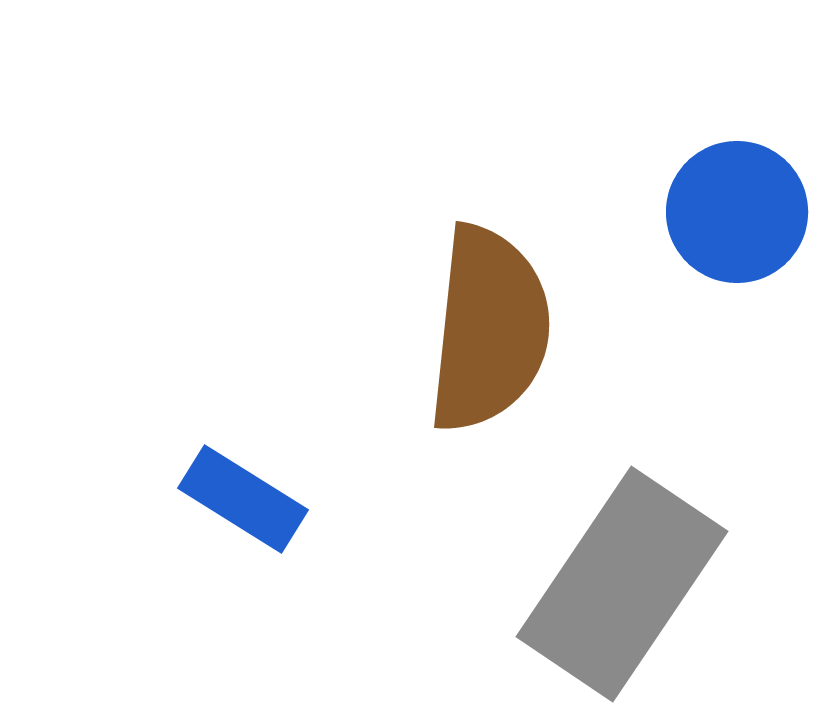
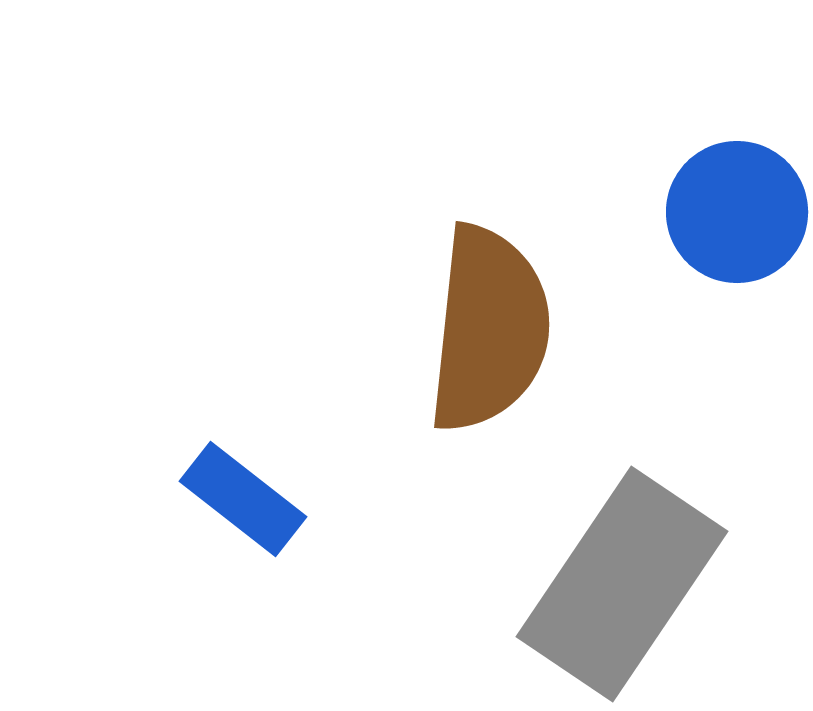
blue rectangle: rotated 6 degrees clockwise
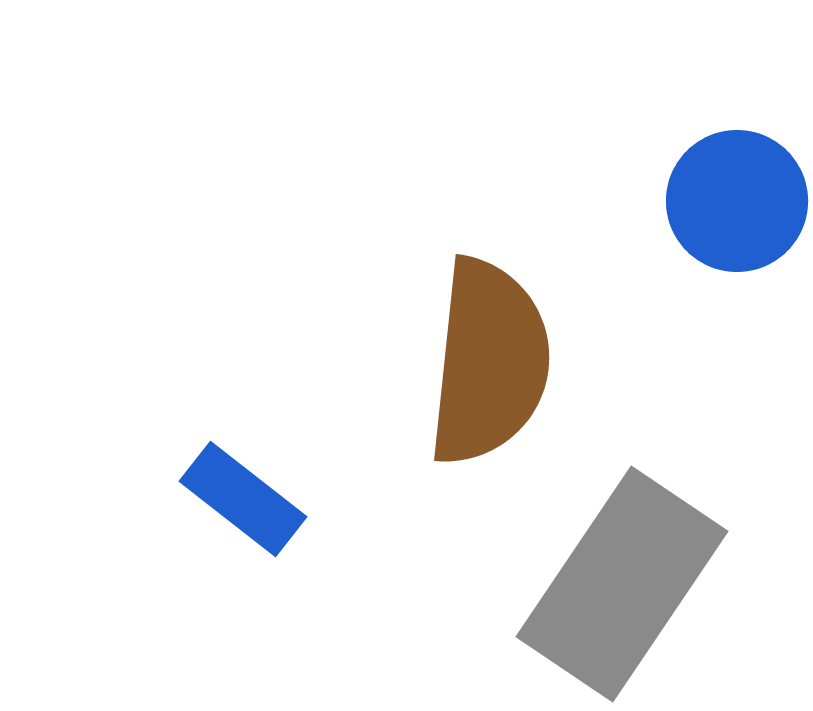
blue circle: moved 11 px up
brown semicircle: moved 33 px down
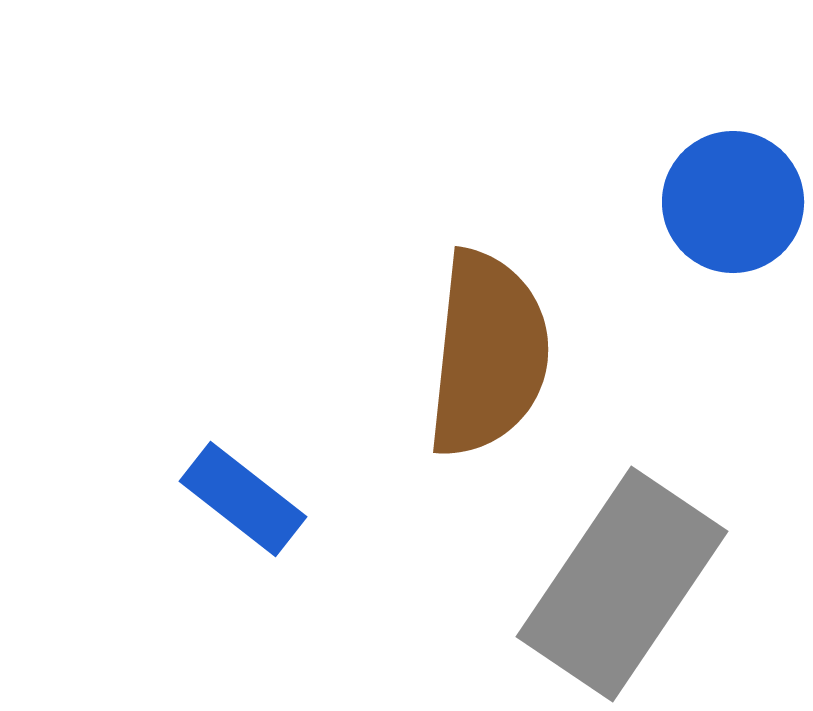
blue circle: moved 4 px left, 1 px down
brown semicircle: moved 1 px left, 8 px up
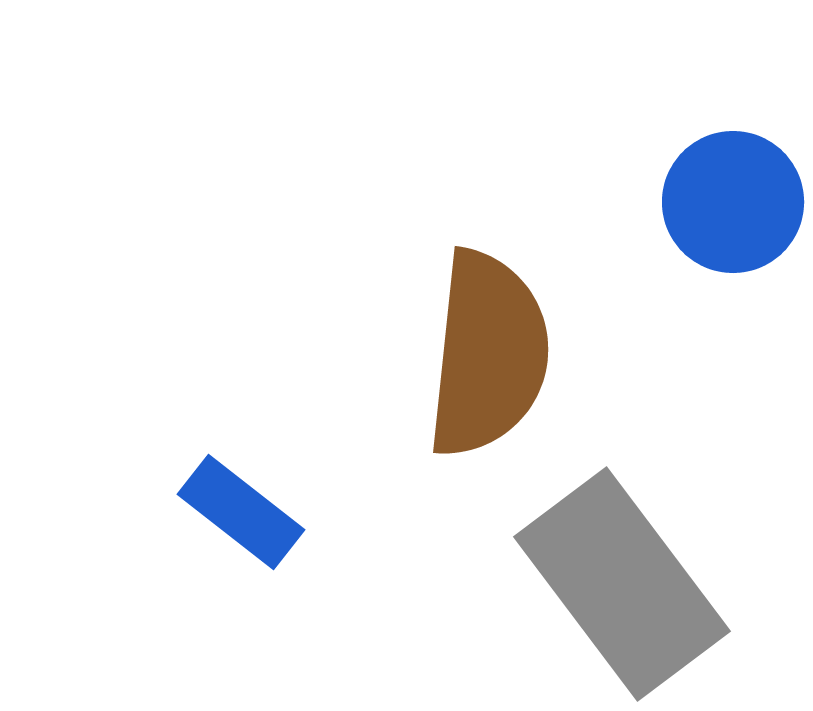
blue rectangle: moved 2 px left, 13 px down
gray rectangle: rotated 71 degrees counterclockwise
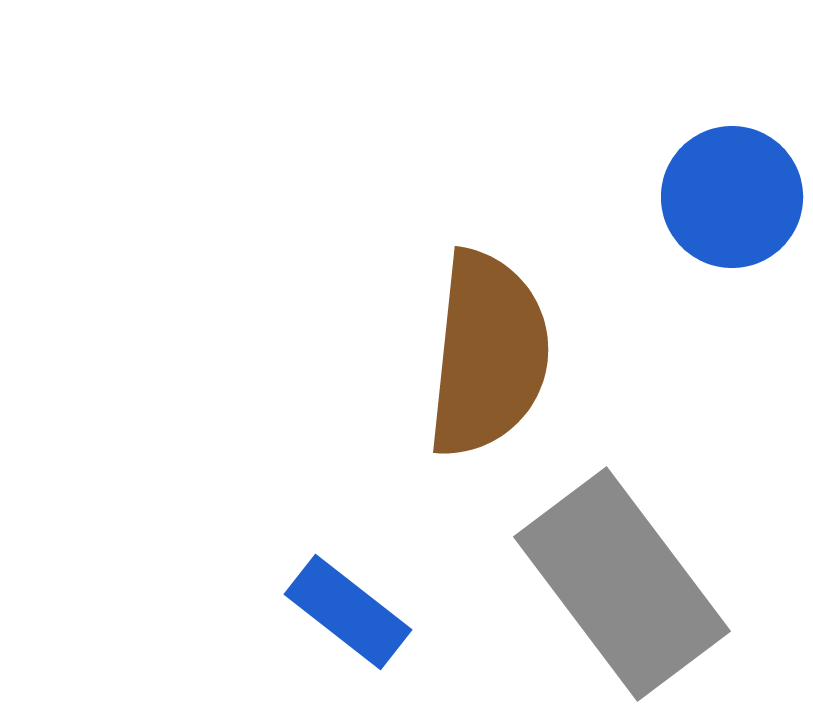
blue circle: moved 1 px left, 5 px up
blue rectangle: moved 107 px right, 100 px down
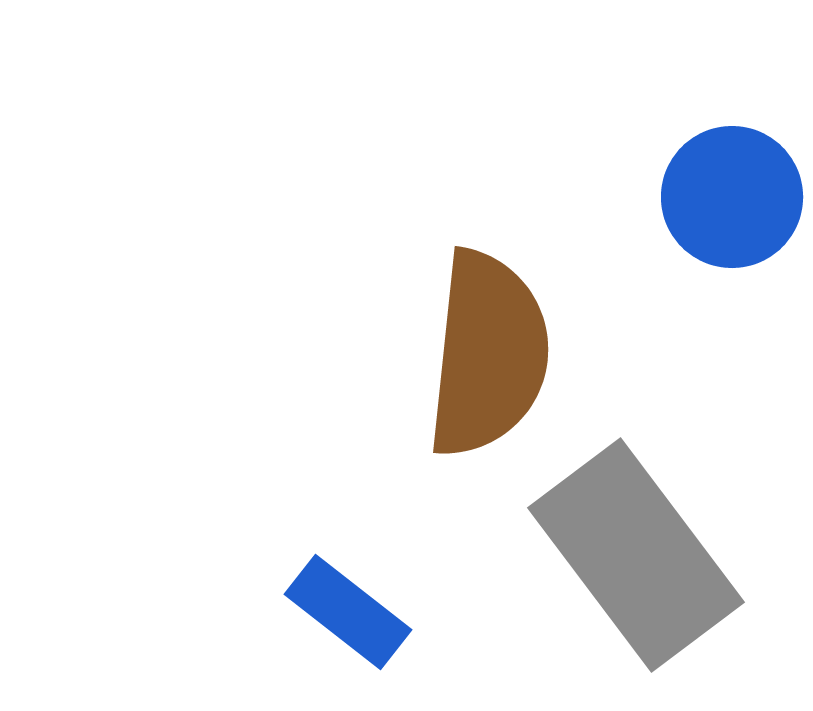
gray rectangle: moved 14 px right, 29 px up
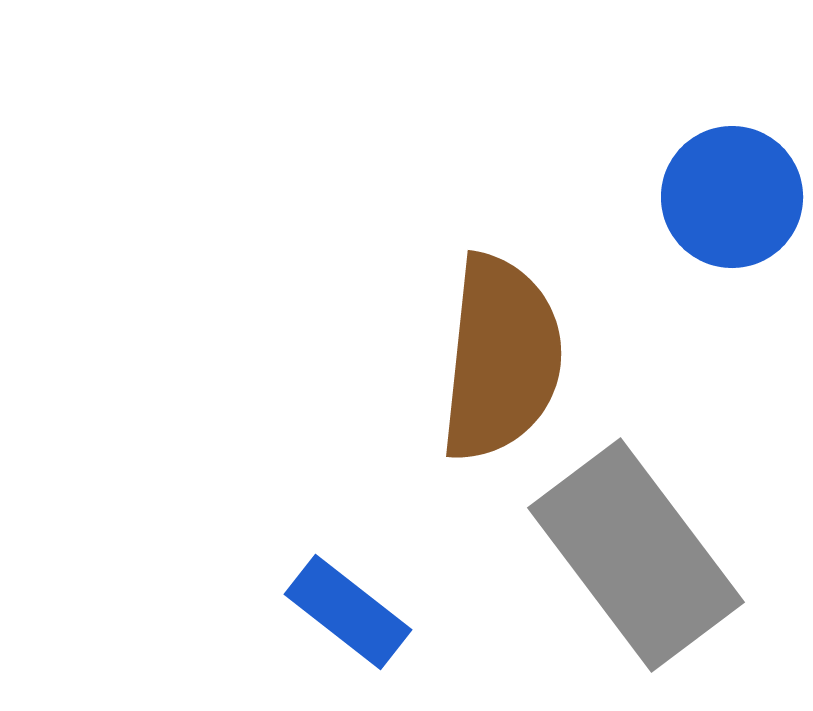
brown semicircle: moved 13 px right, 4 px down
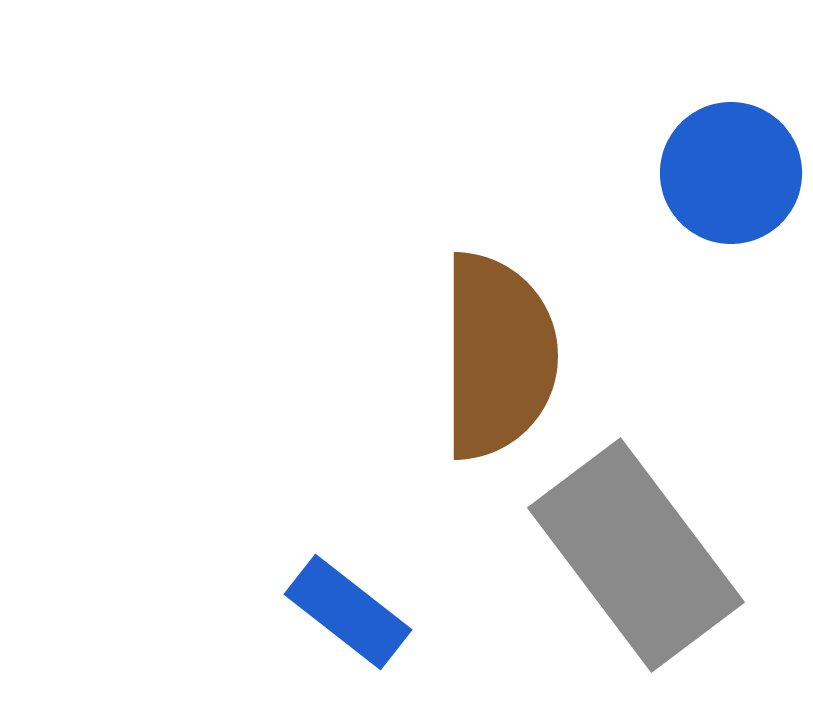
blue circle: moved 1 px left, 24 px up
brown semicircle: moved 3 px left, 2 px up; rotated 6 degrees counterclockwise
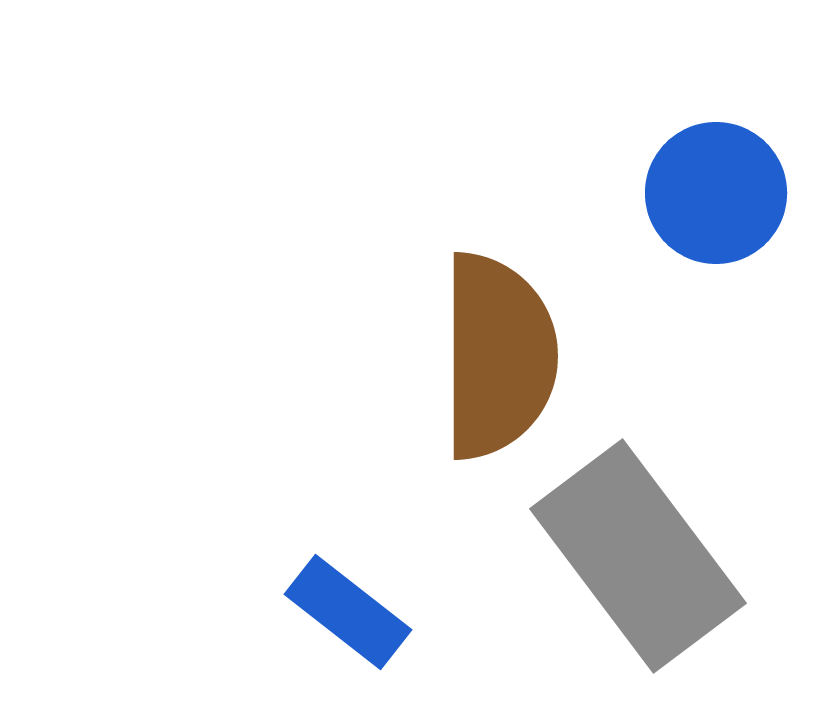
blue circle: moved 15 px left, 20 px down
gray rectangle: moved 2 px right, 1 px down
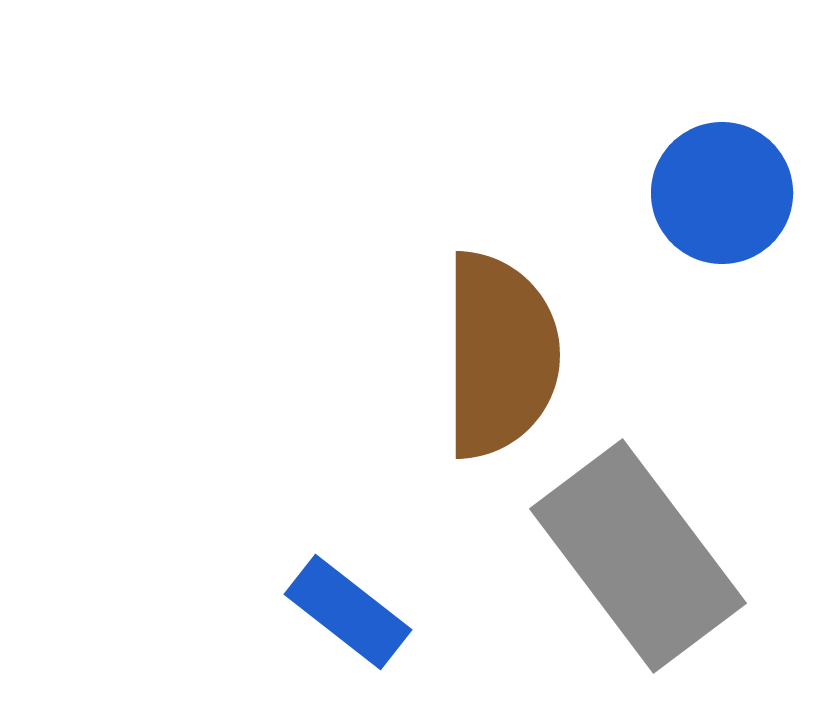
blue circle: moved 6 px right
brown semicircle: moved 2 px right, 1 px up
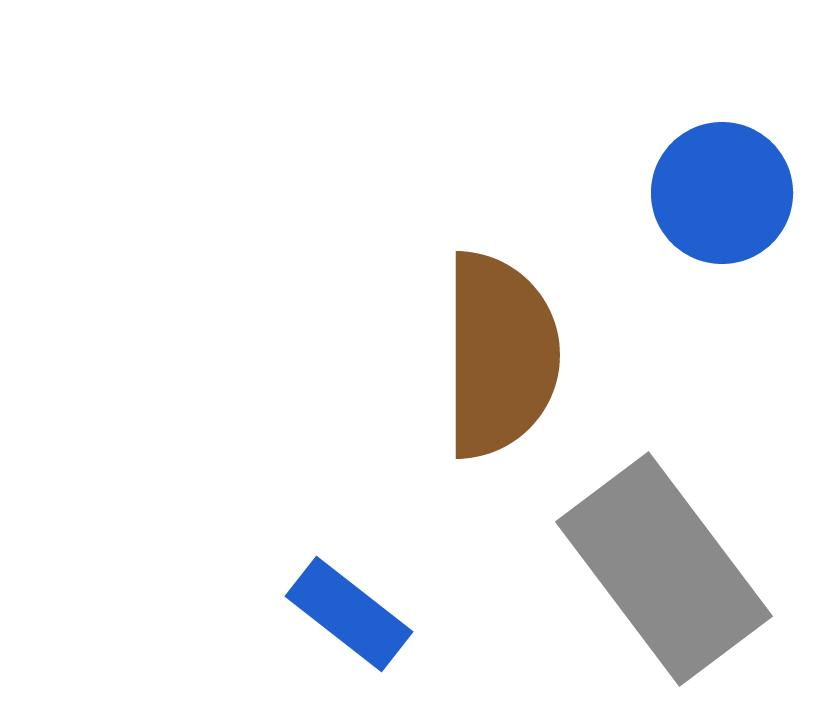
gray rectangle: moved 26 px right, 13 px down
blue rectangle: moved 1 px right, 2 px down
